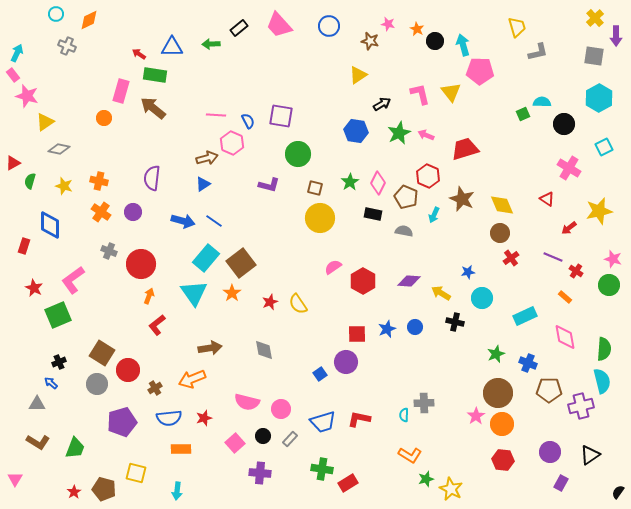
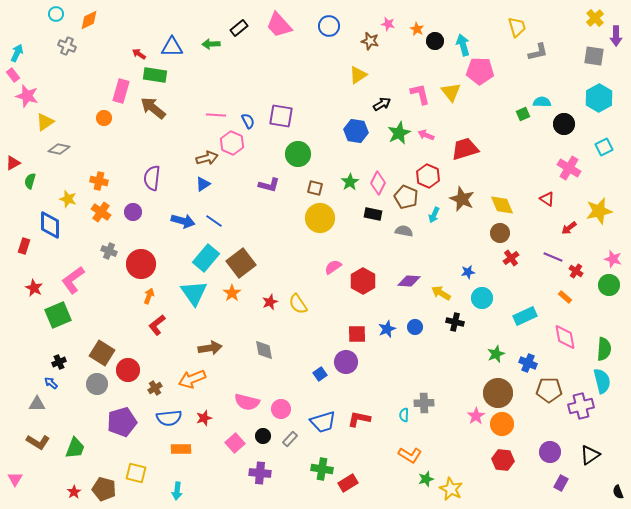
yellow star at (64, 186): moved 4 px right, 13 px down
black semicircle at (618, 492): rotated 56 degrees counterclockwise
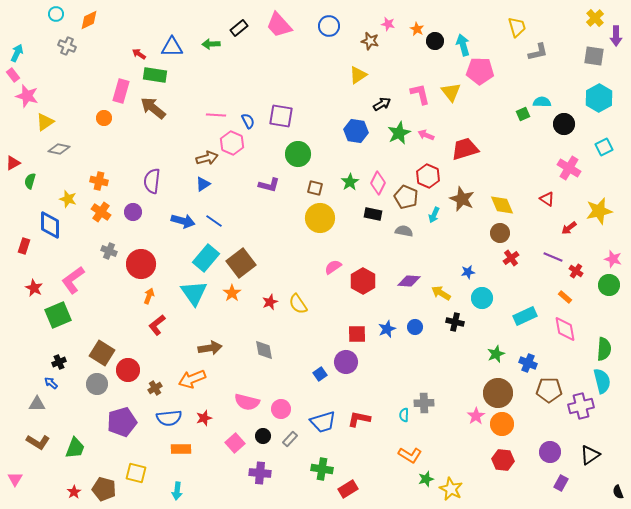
purple semicircle at (152, 178): moved 3 px down
pink diamond at (565, 337): moved 8 px up
red rectangle at (348, 483): moved 6 px down
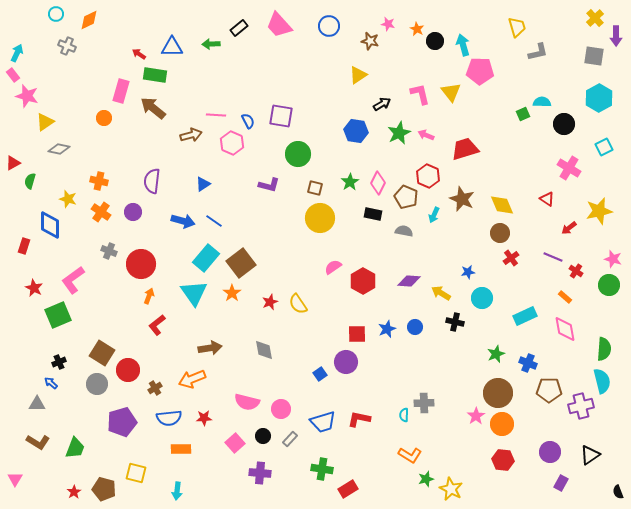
brown arrow at (207, 158): moved 16 px left, 23 px up
red star at (204, 418): rotated 14 degrees clockwise
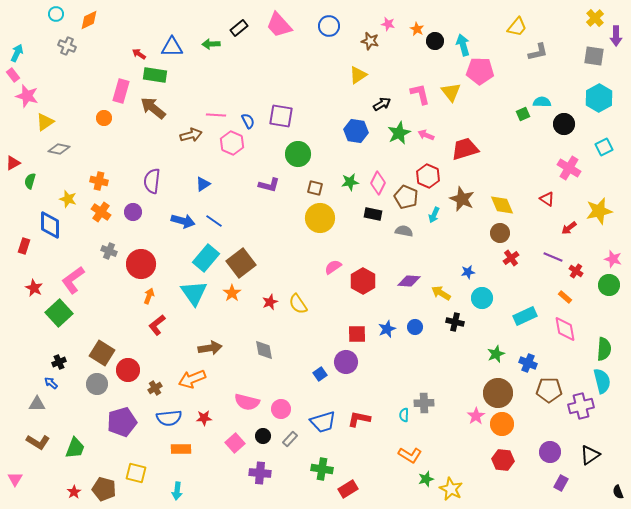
yellow trapezoid at (517, 27): rotated 55 degrees clockwise
green star at (350, 182): rotated 24 degrees clockwise
green square at (58, 315): moved 1 px right, 2 px up; rotated 20 degrees counterclockwise
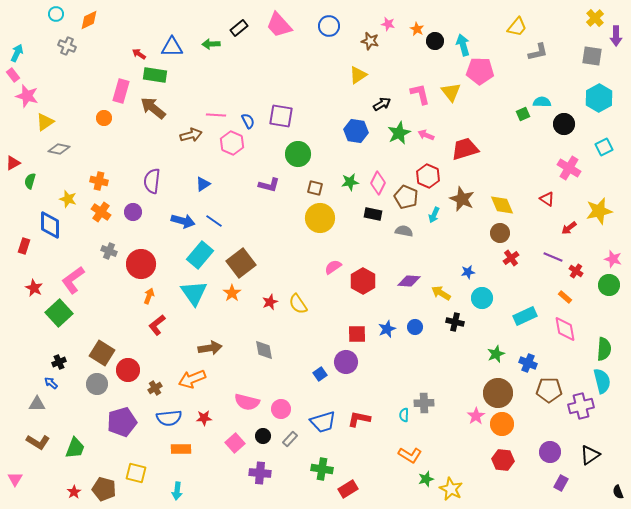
gray square at (594, 56): moved 2 px left
cyan rectangle at (206, 258): moved 6 px left, 3 px up
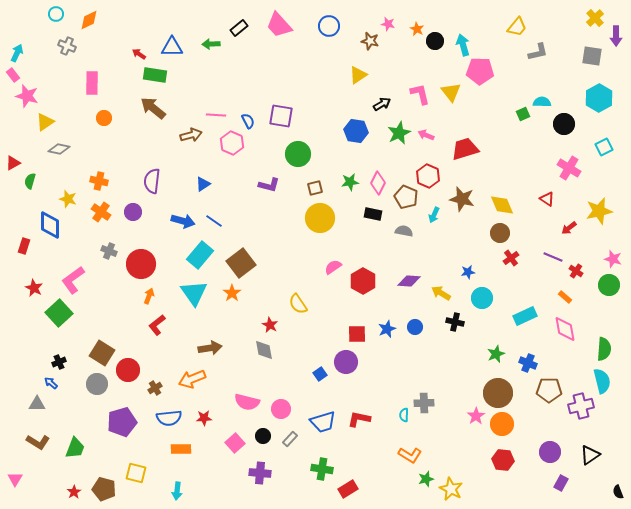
pink rectangle at (121, 91): moved 29 px left, 8 px up; rotated 15 degrees counterclockwise
brown square at (315, 188): rotated 28 degrees counterclockwise
brown star at (462, 199): rotated 10 degrees counterclockwise
red star at (270, 302): moved 23 px down; rotated 21 degrees counterclockwise
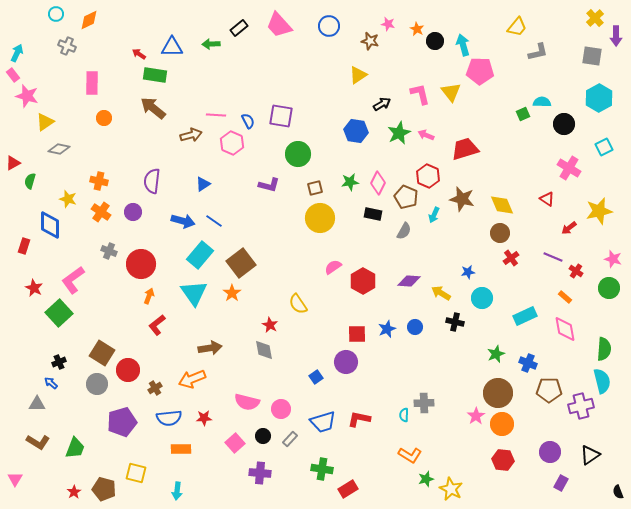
gray semicircle at (404, 231): rotated 108 degrees clockwise
green circle at (609, 285): moved 3 px down
blue square at (320, 374): moved 4 px left, 3 px down
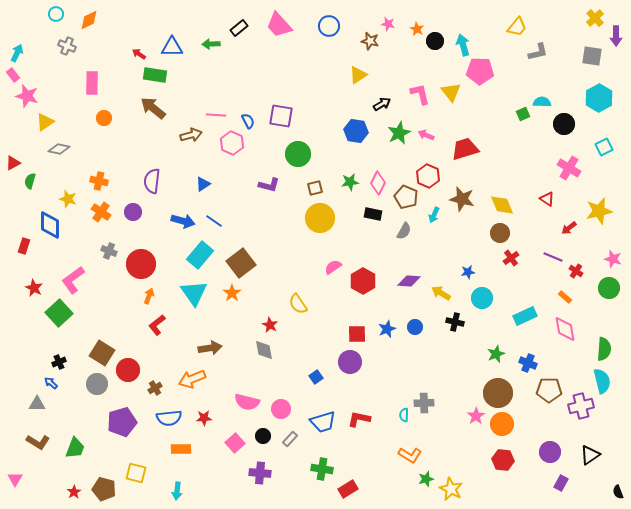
purple circle at (346, 362): moved 4 px right
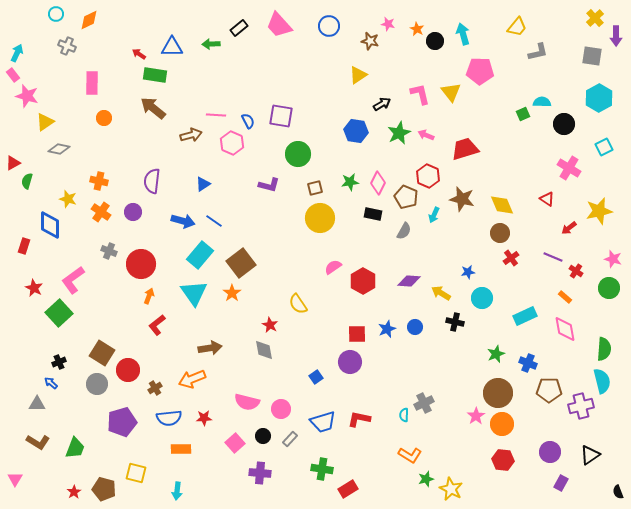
cyan arrow at (463, 45): moved 11 px up
green semicircle at (30, 181): moved 3 px left
gray cross at (424, 403): rotated 24 degrees counterclockwise
